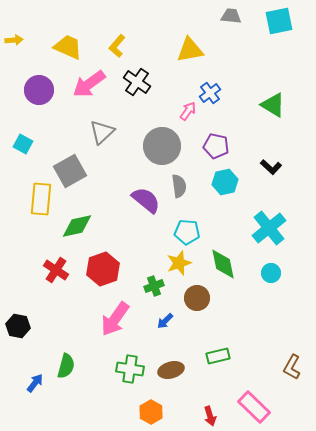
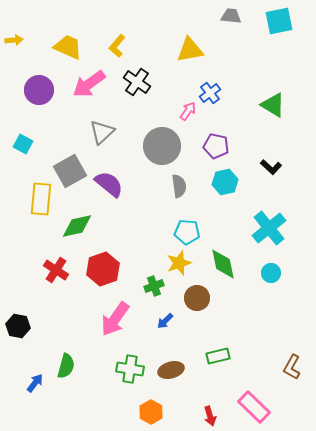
purple semicircle at (146, 200): moved 37 px left, 16 px up
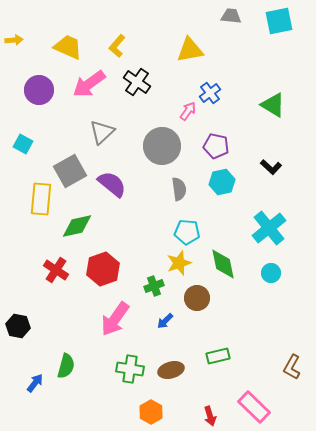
cyan hexagon at (225, 182): moved 3 px left
purple semicircle at (109, 184): moved 3 px right
gray semicircle at (179, 186): moved 3 px down
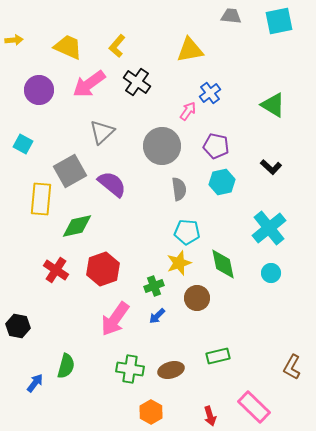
blue arrow at (165, 321): moved 8 px left, 5 px up
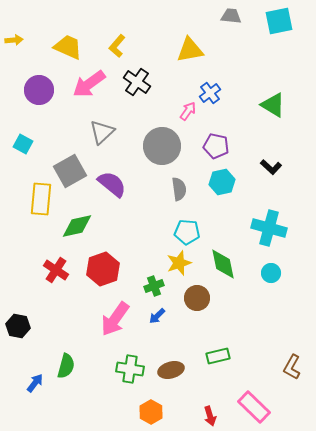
cyan cross at (269, 228): rotated 36 degrees counterclockwise
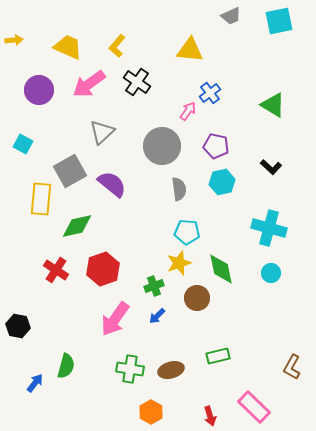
gray trapezoid at (231, 16): rotated 150 degrees clockwise
yellow triangle at (190, 50): rotated 16 degrees clockwise
green diamond at (223, 264): moved 2 px left, 5 px down
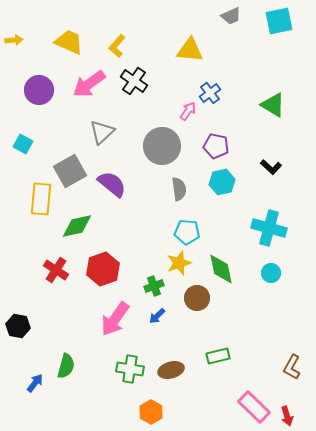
yellow trapezoid at (68, 47): moved 1 px right, 5 px up
black cross at (137, 82): moved 3 px left, 1 px up
red arrow at (210, 416): moved 77 px right
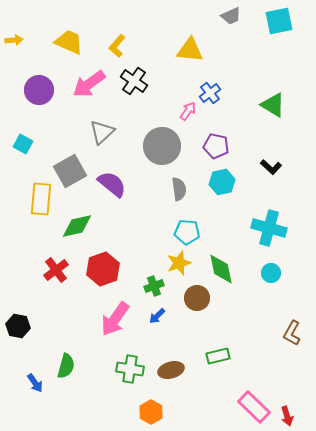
red cross at (56, 270): rotated 20 degrees clockwise
brown L-shape at (292, 367): moved 34 px up
blue arrow at (35, 383): rotated 108 degrees clockwise
